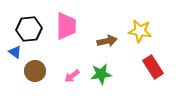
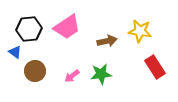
pink trapezoid: moved 1 px right, 1 px down; rotated 56 degrees clockwise
red rectangle: moved 2 px right
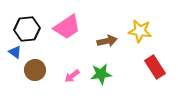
black hexagon: moved 2 px left
brown circle: moved 1 px up
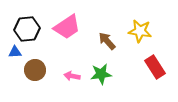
brown arrow: rotated 120 degrees counterclockwise
blue triangle: rotated 40 degrees counterclockwise
pink arrow: rotated 49 degrees clockwise
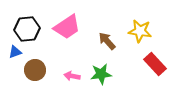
blue triangle: rotated 16 degrees counterclockwise
red rectangle: moved 3 px up; rotated 10 degrees counterclockwise
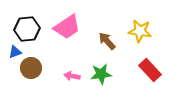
red rectangle: moved 5 px left, 6 px down
brown circle: moved 4 px left, 2 px up
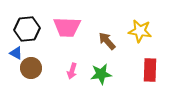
pink trapezoid: rotated 36 degrees clockwise
blue triangle: moved 1 px right, 1 px down; rotated 48 degrees clockwise
red rectangle: rotated 45 degrees clockwise
pink arrow: moved 5 px up; rotated 84 degrees counterclockwise
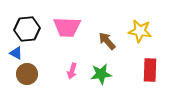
brown circle: moved 4 px left, 6 px down
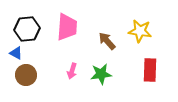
pink trapezoid: rotated 88 degrees counterclockwise
brown circle: moved 1 px left, 1 px down
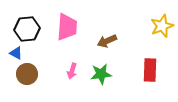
yellow star: moved 22 px right, 5 px up; rotated 30 degrees counterclockwise
brown arrow: rotated 72 degrees counterclockwise
brown circle: moved 1 px right, 1 px up
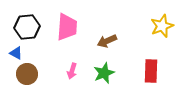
black hexagon: moved 2 px up
red rectangle: moved 1 px right, 1 px down
green star: moved 3 px right, 1 px up; rotated 15 degrees counterclockwise
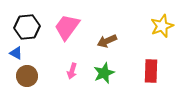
pink trapezoid: rotated 148 degrees counterclockwise
brown circle: moved 2 px down
